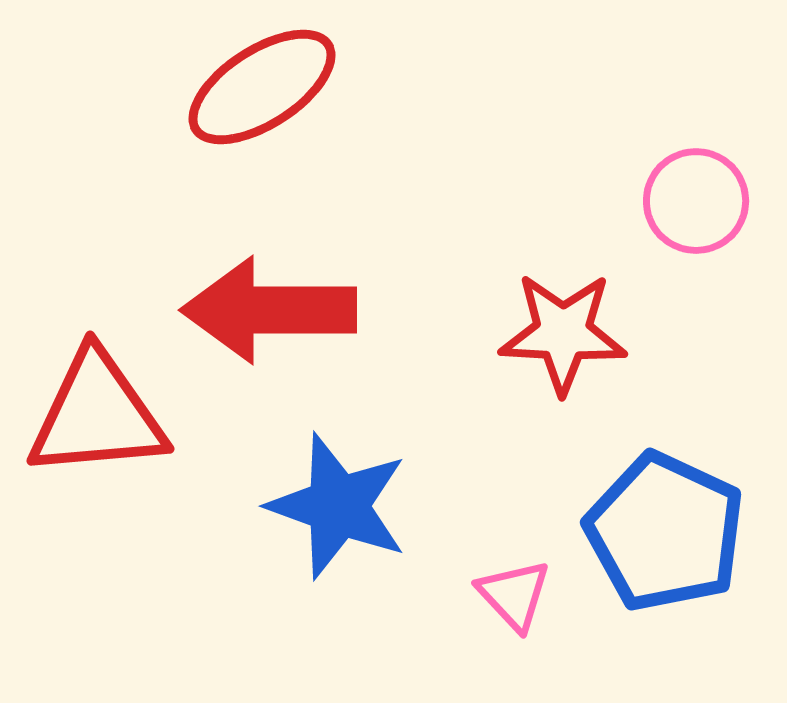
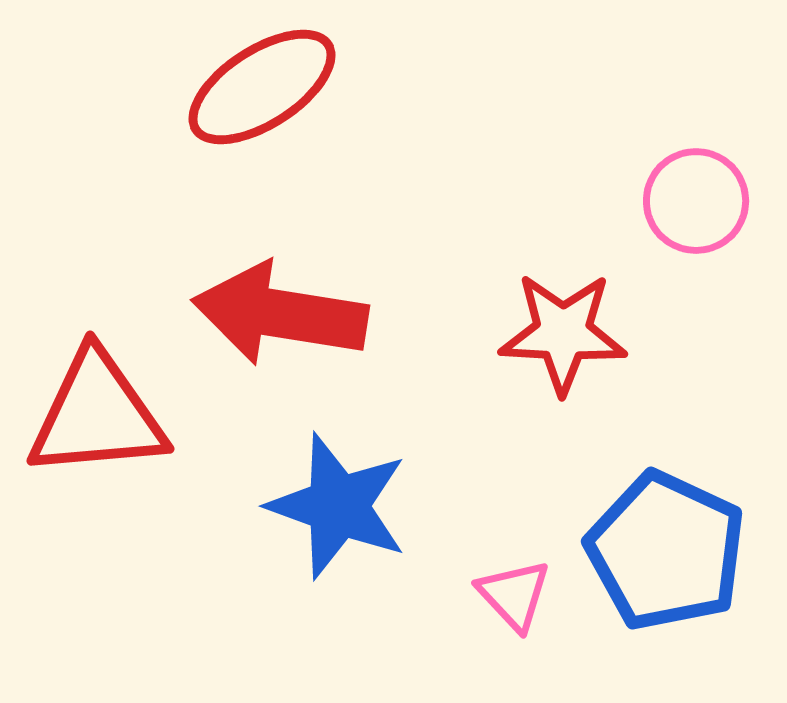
red arrow: moved 11 px right, 4 px down; rotated 9 degrees clockwise
blue pentagon: moved 1 px right, 19 px down
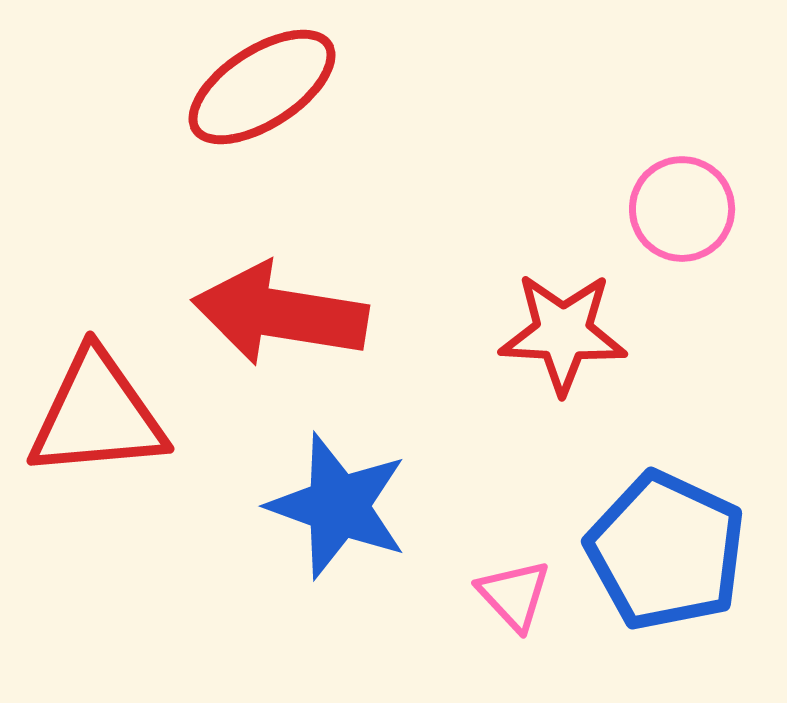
pink circle: moved 14 px left, 8 px down
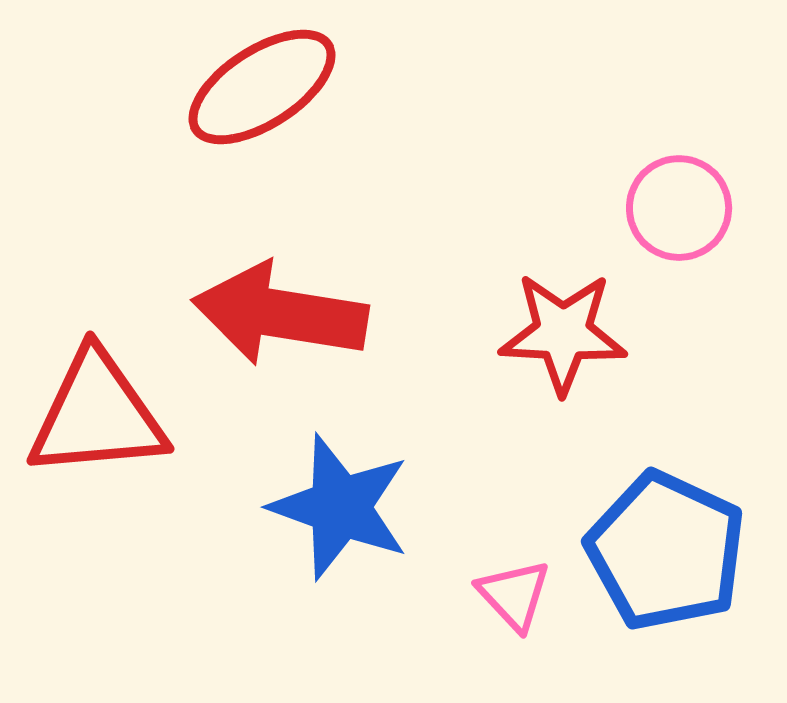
pink circle: moved 3 px left, 1 px up
blue star: moved 2 px right, 1 px down
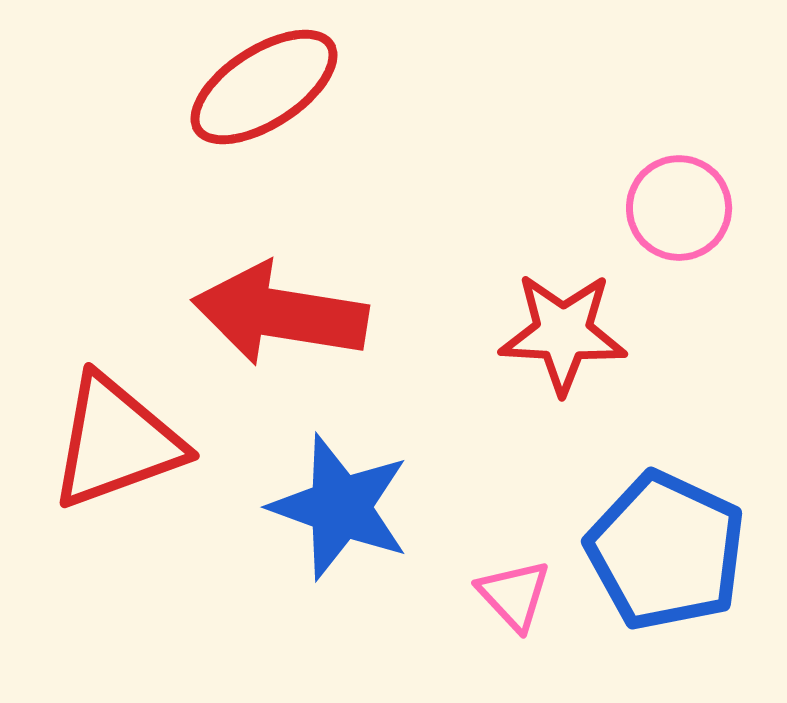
red ellipse: moved 2 px right
red triangle: moved 19 px right, 27 px down; rotated 15 degrees counterclockwise
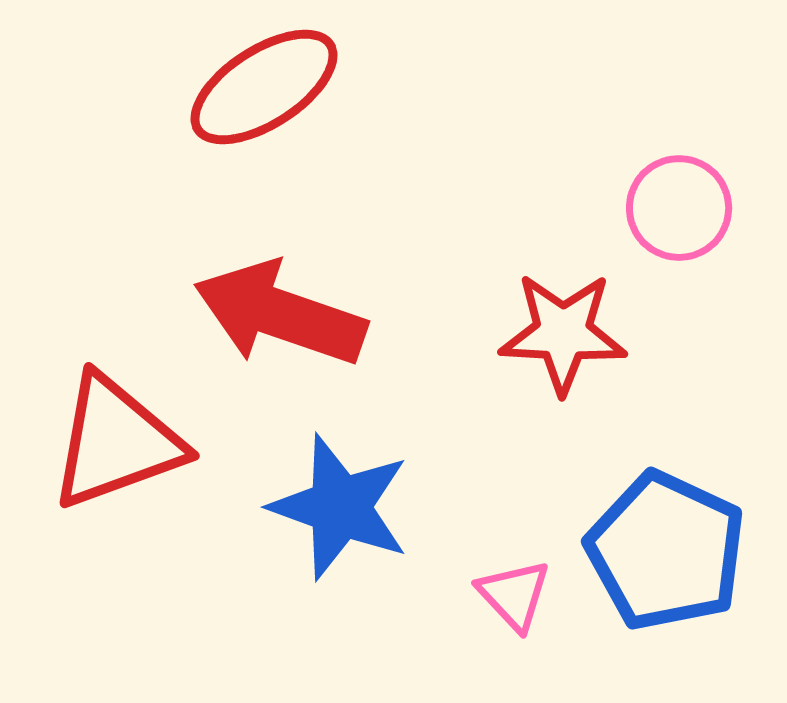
red arrow: rotated 10 degrees clockwise
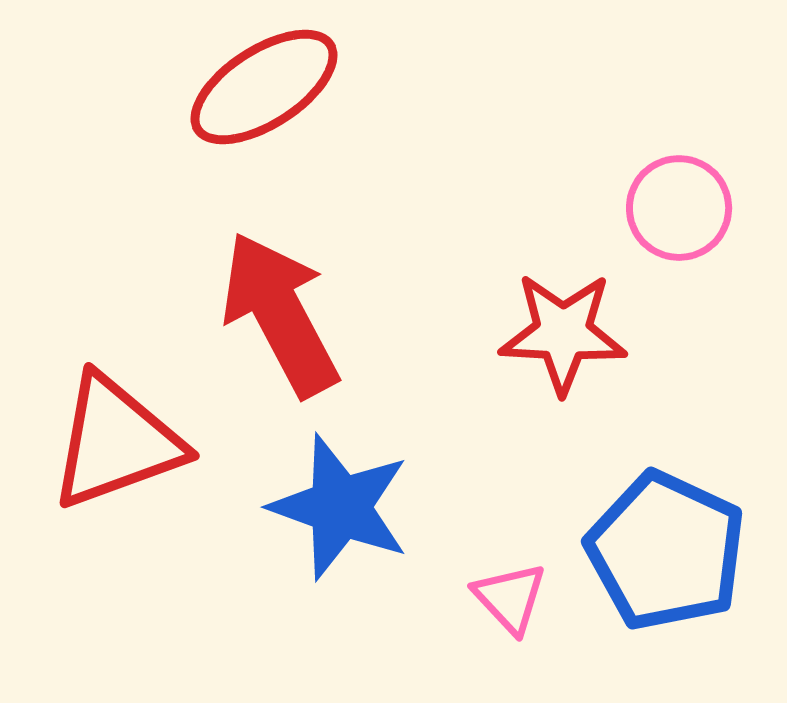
red arrow: rotated 43 degrees clockwise
pink triangle: moved 4 px left, 3 px down
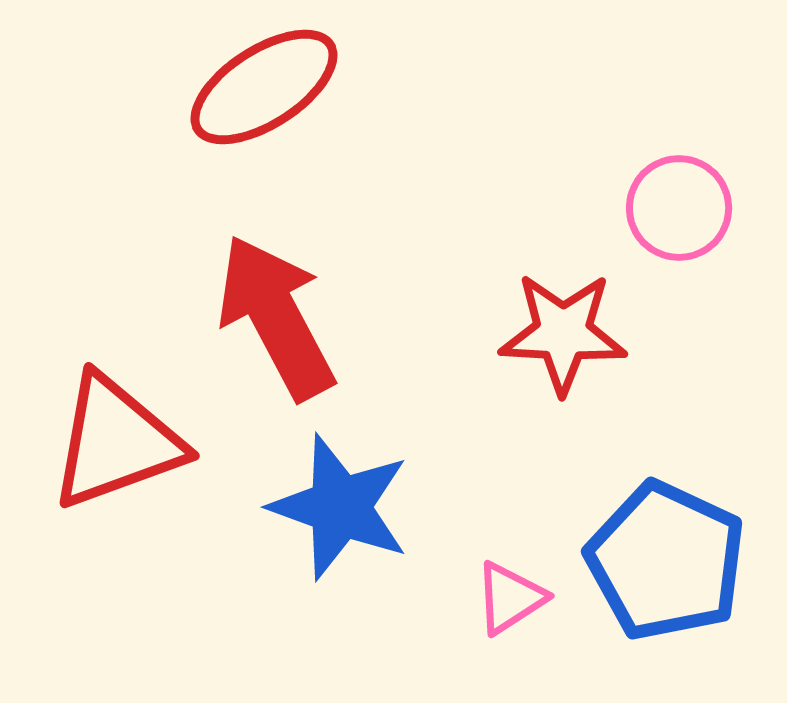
red arrow: moved 4 px left, 3 px down
blue pentagon: moved 10 px down
pink triangle: rotated 40 degrees clockwise
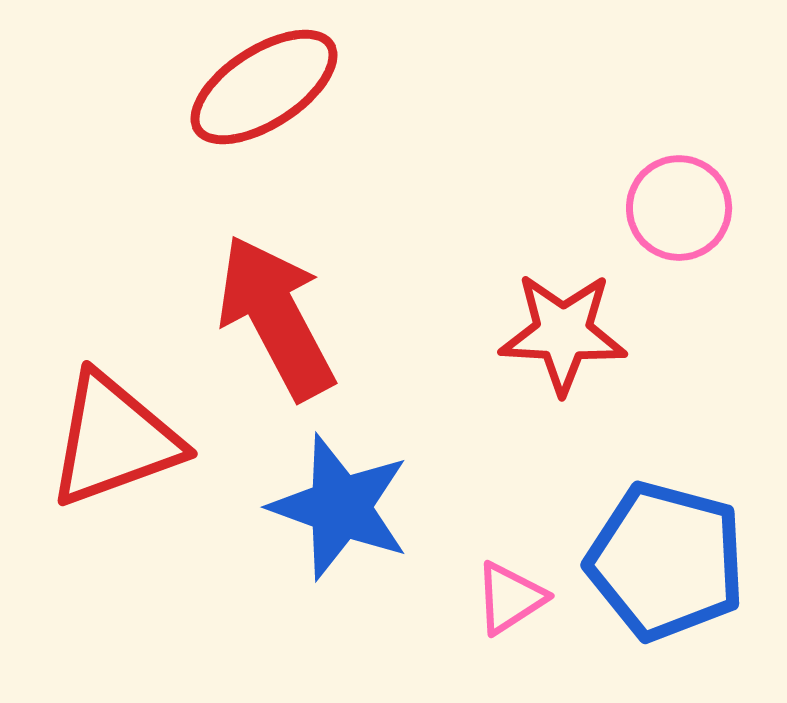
red triangle: moved 2 px left, 2 px up
blue pentagon: rotated 10 degrees counterclockwise
